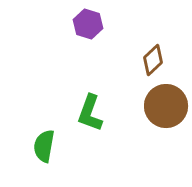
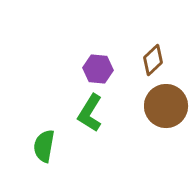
purple hexagon: moved 10 px right, 45 px down; rotated 12 degrees counterclockwise
green L-shape: rotated 12 degrees clockwise
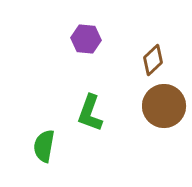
purple hexagon: moved 12 px left, 30 px up
brown circle: moved 2 px left
green L-shape: rotated 12 degrees counterclockwise
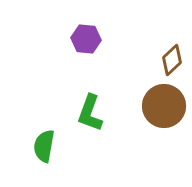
brown diamond: moved 19 px right
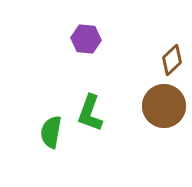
green semicircle: moved 7 px right, 14 px up
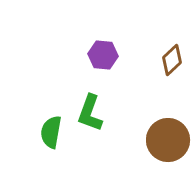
purple hexagon: moved 17 px right, 16 px down
brown circle: moved 4 px right, 34 px down
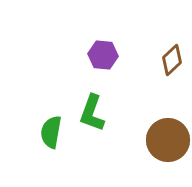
green L-shape: moved 2 px right
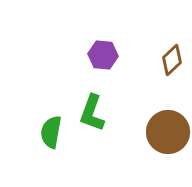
brown circle: moved 8 px up
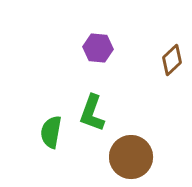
purple hexagon: moved 5 px left, 7 px up
brown circle: moved 37 px left, 25 px down
